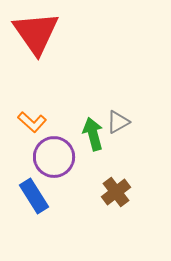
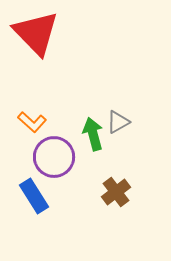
red triangle: rotated 9 degrees counterclockwise
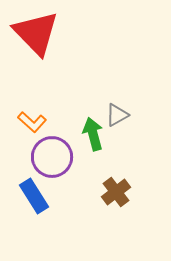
gray triangle: moved 1 px left, 7 px up
purple circle: moved 2 px left
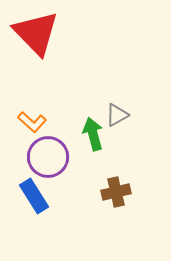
purple circle: moved 4 px left
brown cross: rotated 24 degrees clockwise
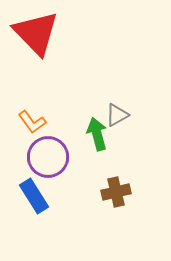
orange L-shape: rotated 12 degrees clockwise
green arrow: moved 4 px right
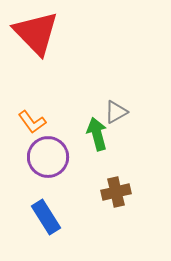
gray triangle: moved 1 px left, 3 px up
blue rectangle: moved 12 px right, 21 px down
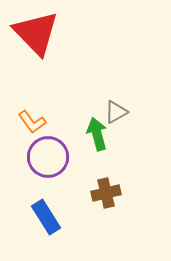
brown cross: moved 10 px left, 1 px down
